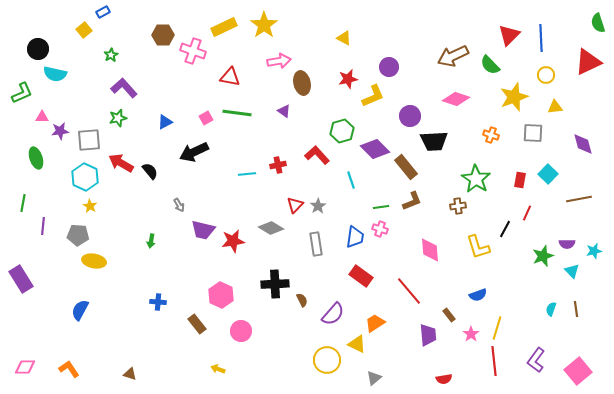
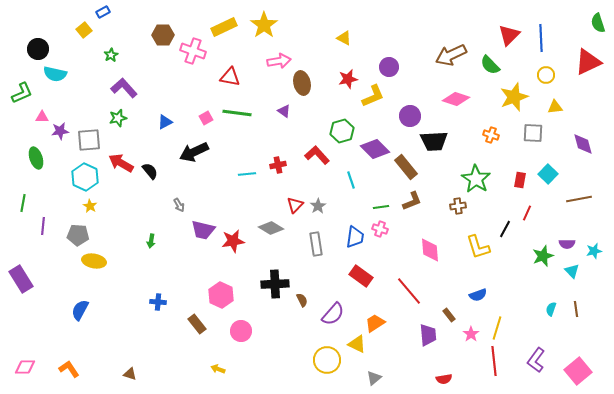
brown arrow at (453, 56): moved 2 px left, 1 px up
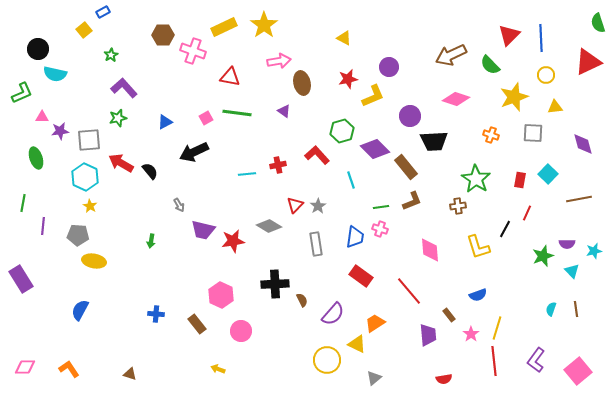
gray diamond at (271, 228): moved 2 px left, 2 px up
blue cross at (158, 302): moved 2 px left, 12 px down
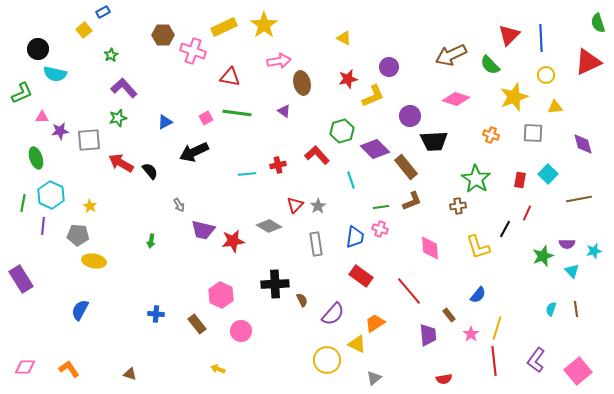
cyan hexagon at (85, 177): moved 34 px left, 18 px down
pink diamond at (430, 250): moved 2 px up
blue semicircle at (478, 295): rotated 30 degrees counterclockwise
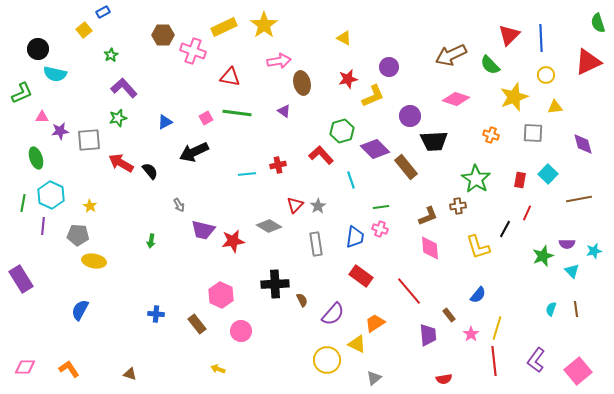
red L-shape at (317, 155): moved 4 px right
brown L-shape at (412, 201): moved 16 px right, 15 px down
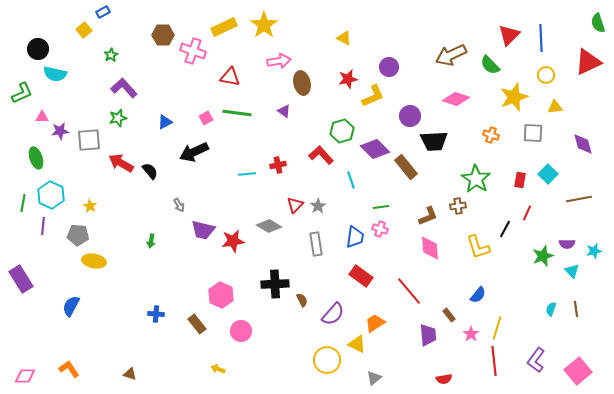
blue semicircle at (80, 310): moved 9 px left, 4 px up
pink diamond at (25, 367): moved 9 px down
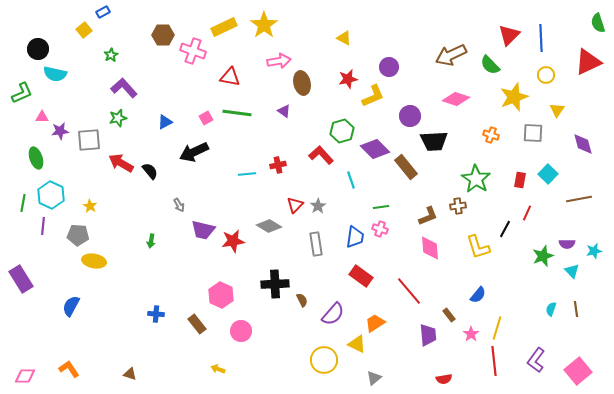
yellow triangle at (555, 107): moved 2 px right, 3 px down; rotated 49 degrees counterclockwise
yellow circle at (327, 360): moved 3 px left
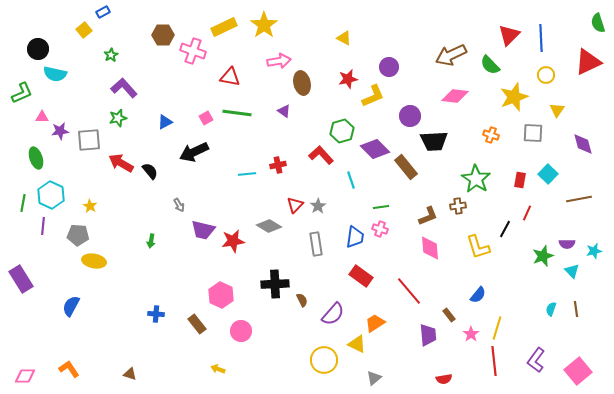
pink diamond at (456, 99): moved 1 px left, 3 px up; rotated 12 degrees counterclockwise
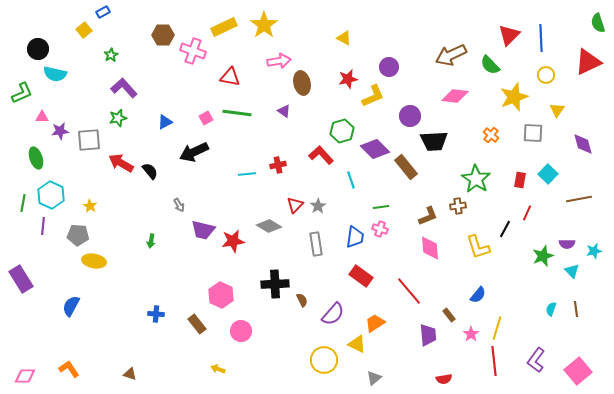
orange cross at (491, 135): rotated 21 degrees clockwise
